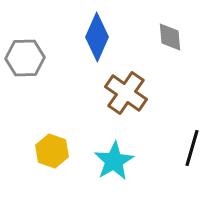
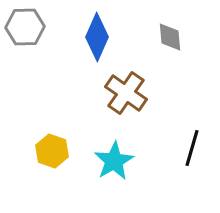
gray hexagon: moved 31 px up
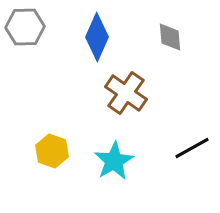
black line: rotated 45 degrees clockwise
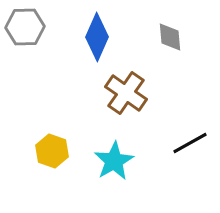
black line: moved 2 px left, 5 px up
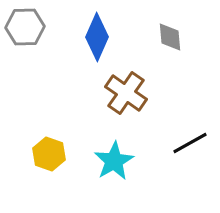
yellow hexagon: moved 3 px left, 3 px down
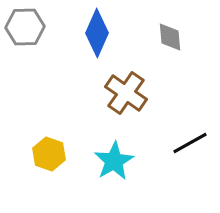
blue diamond: moved 4 px up
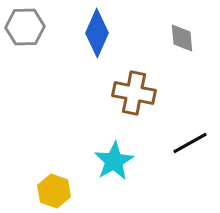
gray diamond: moved 12 px right, 1 px down
brown cross: moved 8 px right; rotated 24 degrees counterclockwise
yellow hexagon: moved 5 px right, 37 px down
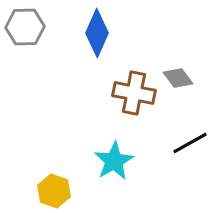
gray diamond: moved 4 px left, 40 px down; rotated 32 degrees counterclockwise
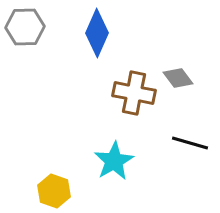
black line: rotated 45 degrees clockwise
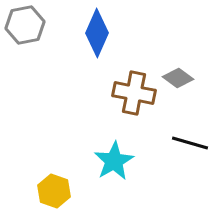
gray hexagon: moved 2 px up; rotated 9 degrees counterclockwise
gray diamond: rotated 16 degrees counterclockwise
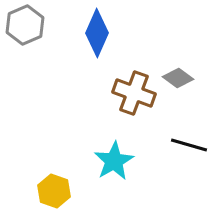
gray hexagon: rotated 12 degrees counterclockwise
brown cross: rotated 9 degrees clockwise
black line: moved 1 px left, 2 px down
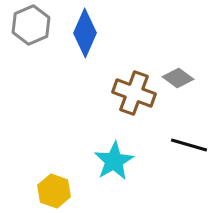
gray hexagon: moved 6 px right
blue diamond: moved 12 px left
